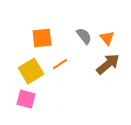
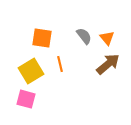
orange square: rotated 15 degrees clockwise
orange line: rotated 70 degrees counterclockwise
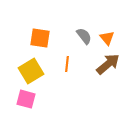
orange square: moved 2 px left
orange line: moved 7 px right; rotated 21 degrees clockwise
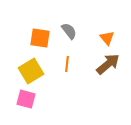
gray semicircle: moved 15 px left, 5 px up
